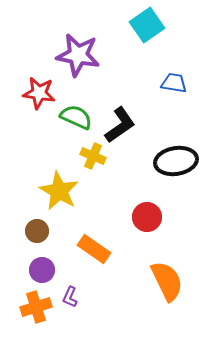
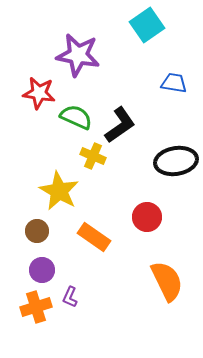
orange rectangle: moved 12 px up
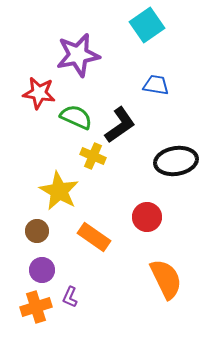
purple star: rotated 21 degrees counterclockwise
blue trapezoid: moved 18 px left, 2 px down
orange semicircle: moved 1 px left, 2 px up
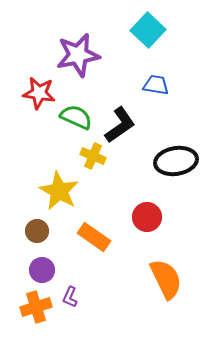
cyan square: moved 1 px right, 5 px down; rotated 12 degrees counterclockwise
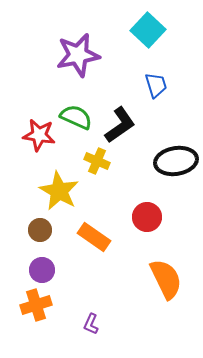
blue trapezoid: rotated 64 degrees clockwise
red star: moved 42 px down
yellow cross: moved 4 px right, 5 px down
brown circle: moved 3 px right, 1 px up
purple L-shape: moved 21 px right, 27 px down
orange cross: moved 2 px up
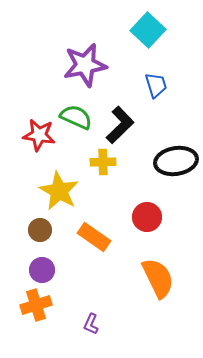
purple star: moved 7 px right, 10 px down
black L-shape: rotated 9 degrees counterclockwise
yellow cross: moved 6 px right, 1 px down; rotated 25 degrees counterclockwise
orange semicircle: moved 8 px left, 1 px up
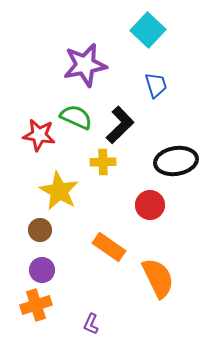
red circle: moved 3 px right, 12 px up
orange rectangle: moved 15 px right, 10 px down
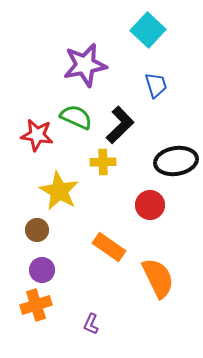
red star: moved 2 px left
brown circle: moved 3 px left
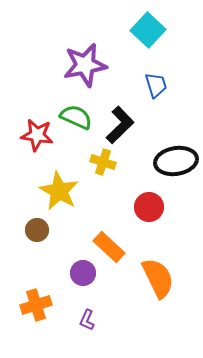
yellow cross: rotated 20 degrees clockwise
red circle: moved 1 px left, 2 px down
orange rectangle: rotated 8 degrees clockwise
purple circle: moved 41 px right, 3 px down
purple L-shape: moved 4 px left, 4 px up
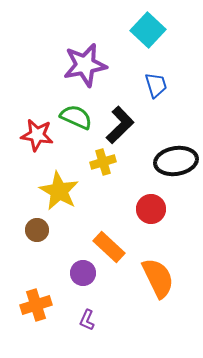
yellow cross: rotated 35 degrees counterclockwise
red circle: moved 2 px right, 2 px down
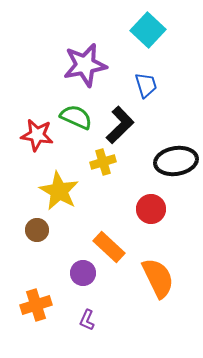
blue trapezoid: moved 10 px left
